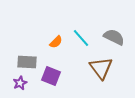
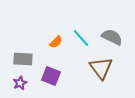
gray semicircle: moved 2 px left
gray rectangle: moved 4 px left, 3 px up
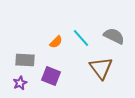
gray semicircle: moved 2 px right, 1 px up
gray rectangle: moved 2 px right, 1 px down
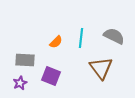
cyan line: rotated 48 degrees clockwise
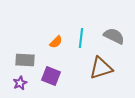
brown triangle: rotated 50 degrees clockwise
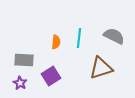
cyan line: moved 2 px left
orange semicircle: rotated 40 degrees counterclockwise
gray rectangle: moved 1 px left
purple square: rotated 36 degrees clockwise
purple star: rotated 16 degrees counterclockwise
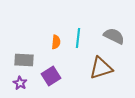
cyan line: moved 1 px left
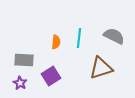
cyan line: moved 1 px right
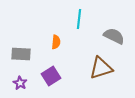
cyan line: moved 19 px up
gray rectangle: moved 3 px left, 6 px up
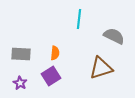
orange semicircle: moved 1 px left, 11 px down
